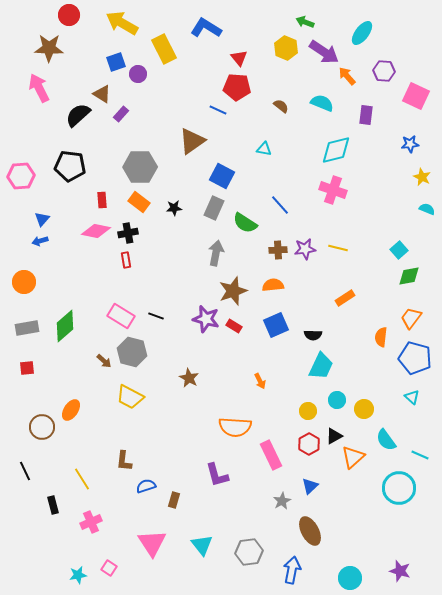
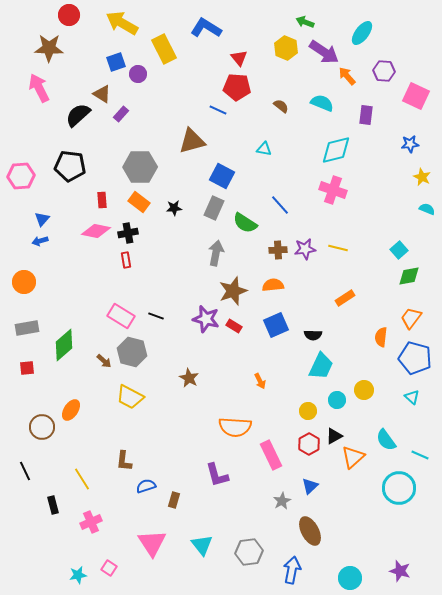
brown triangle at (192, 141): rotated 20 degrees clockwise
green diamond at (65, 326): moved 1 px left, 19 px down
yellow circle at (364, 409): moved 19 px up
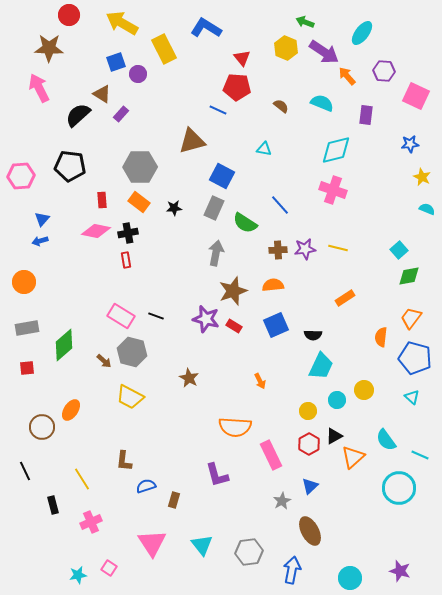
red triangle at (239, 58): moved 3 px right
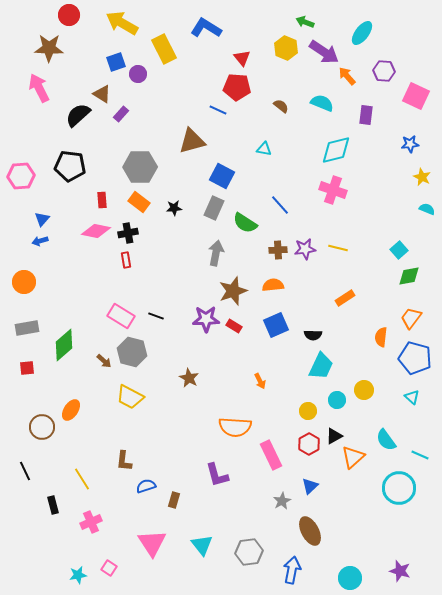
purple star at (206, 319): rotated 16 degrees counterclockwise
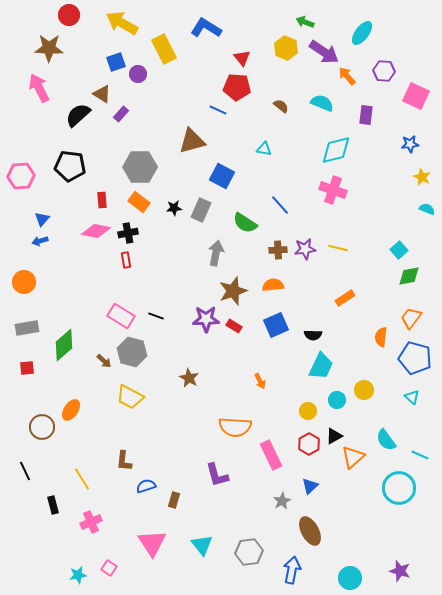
gray rectangle at (214, 208): moved 13 px left, 2 px down
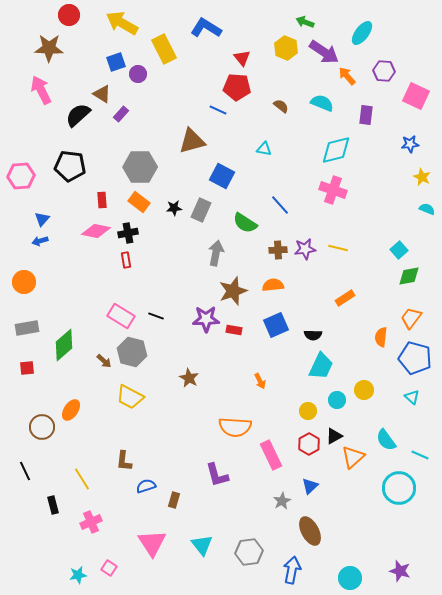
pink arrow at (39, 88): moved 2 px right, 2 px down
red rectangle at (234, 326): moved 4 px down; rotated 21 degrees counterclockwise
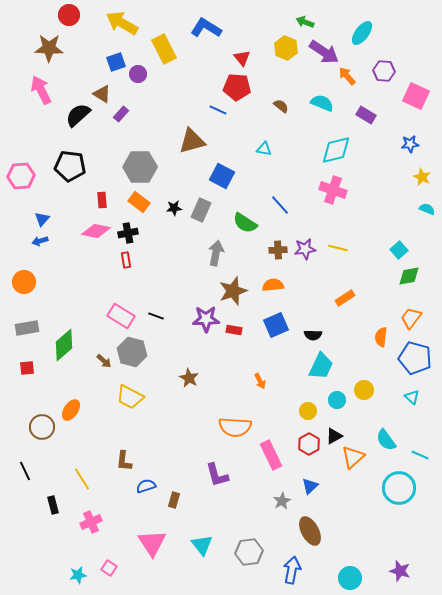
purple rectangle at (366, 115): rotated 66 degrees counterclockwise
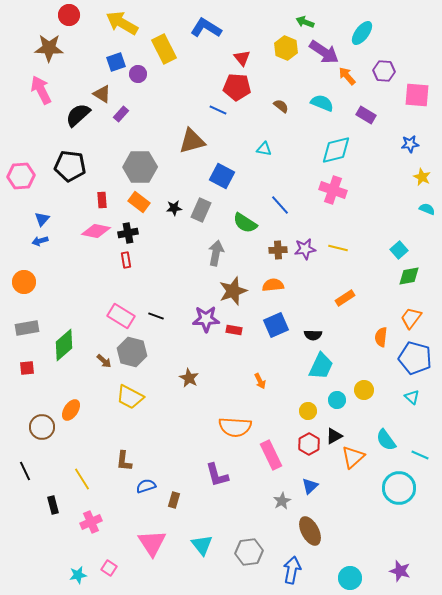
pink square at (416, 96): moved 1 px right, 1 px up; rotated 20 degrees counterclockwise
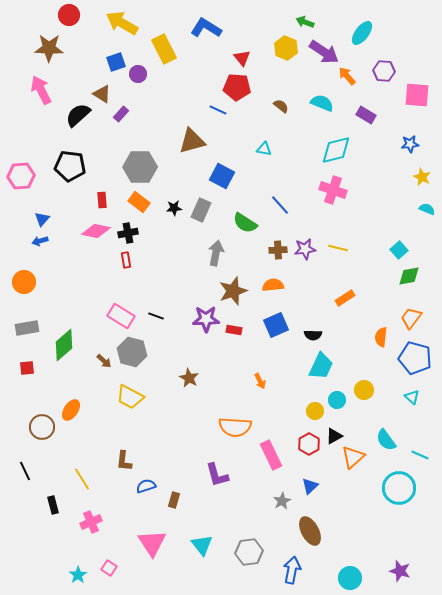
yellow circle at (308, 411): moved 7 px right
cyan star at (78, 575): rotated 24 degrees counterclockwise
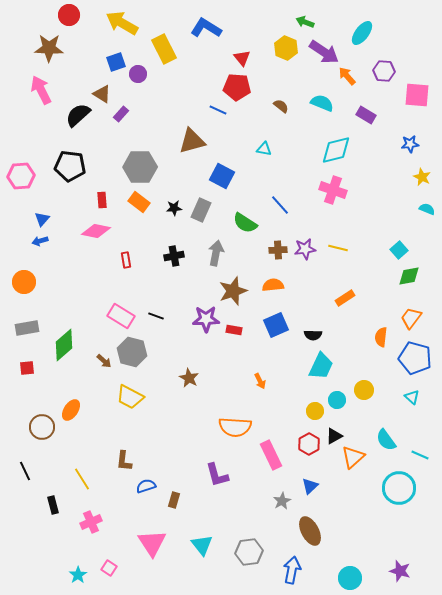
black cross at (128, 233): moved 46 px right, 23 px down
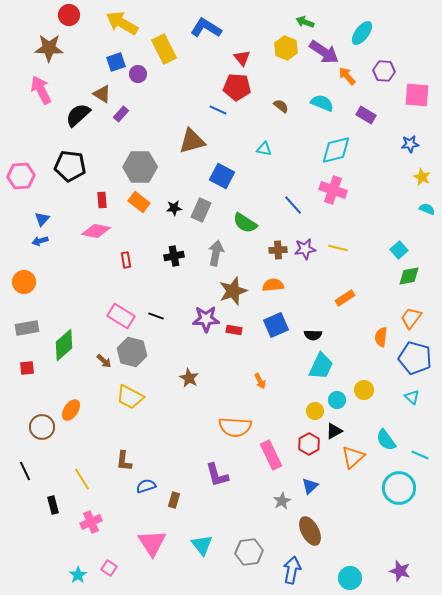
blue line at (280, 205): moved 13 px right
black triangle at (334, 436): moved 5 px up
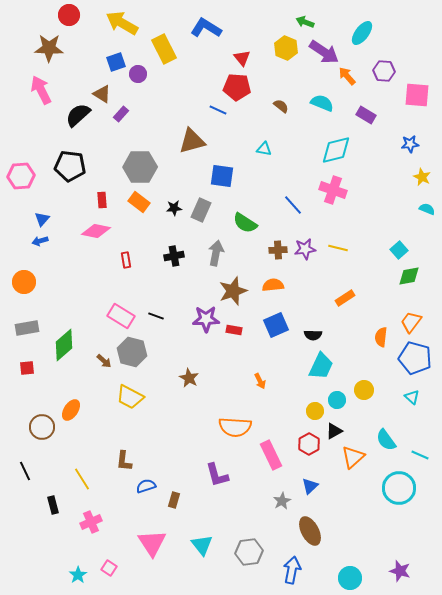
blue square at (222, 176): rotated 20 degrees counterclockwise
orange trapezoid at (411, 318): moved 4 px down
